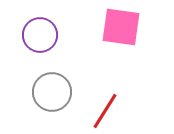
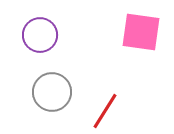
pink square: moved 20 px right, 5 px down
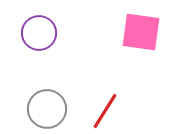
purple circle: moved 1 px left, 2 px up
gray circle: moved 5 px left, 17 px down
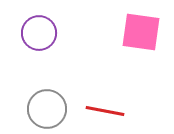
red line: rotated 69 degrees clockwise
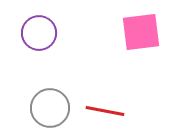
pink square: rotated 15 degrees counterclockwise
gray circle: moved 3 px right, 1 px up
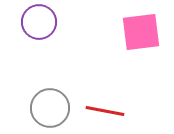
purple circle: moved 11 px up
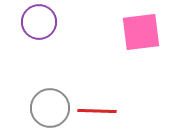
red line: moved 8 px left; rotated 9 degrees counterclockwise
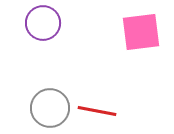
purple circle: moved 4 px right, 1 px down
red line: rotated 9 degrees clockwise
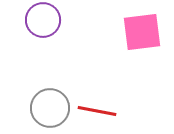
purple circle: moved 3 px up
pink square: moved 1 px right
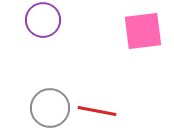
pink square: moved 1 px right, 1 px up
